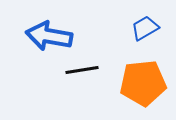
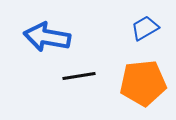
blue arrow: moved 2 px left, 1 px down
black line: moved 3 px left, 6 px down
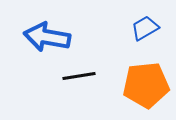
orange pentagon: moved 3 px right, 2 px down
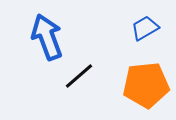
blue arrow: rotated 60 degrees clockwise
black line: rotated 32 degrees counterclockwise
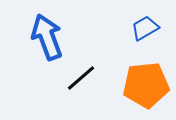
black line: moved 2 px right, 2 px down
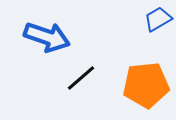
blue trapezoid: moved 13 px right, 9 px up
blue arrow: rotated 129 degrees clockwise
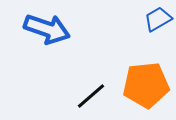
blue arrow: moved 8 px up
black line: moved 10 px right, 18 px down
